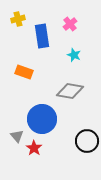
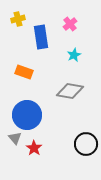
blue rectangle: moved 1 px left, 1 px down
cyan star: rotated 24 degrees clockwise
blue circle: moved 15 px left, 4 px up
gray triangle: moved 2 px left, 2 px down
black circle: moved 1 px left, 3 px down
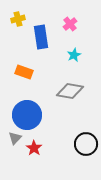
gray triangle: rotated 24 degrees clockwise
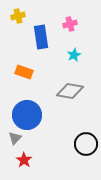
yellow cross: moved 3 px up
pink cross: rotated 24 degrees clockwise
red star: moved 10 px left, 12 px down
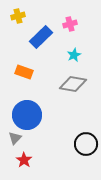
blue rectangle: rotated 55 degrees clockwise
gray diamond: moved 3 px right, 7 px up
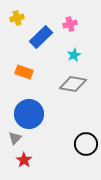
yellow cross: moved 1 px left, 2 px down
blue circle: moved 2 px right, 1 px up
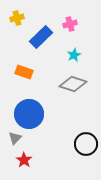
gray diamond: rotated 8 degrees clockwise
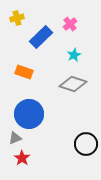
pink cross: rotated 24 degrees counterclockwise
gray triangle: rotated 24 degrees clockwise
red star: moved 2 px left, 2 px up
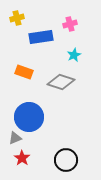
pink cross: rotated 24 degrees clockwise
blue rectangle: rotated 35 degrees clockwise
gray diamond: moved 12 px left, 2 px up
blue circle: moved 3 px down
black circle: moved 20 px left, 16 px down
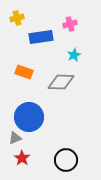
gray diamond: rotated 16 degrees counterclockwise
